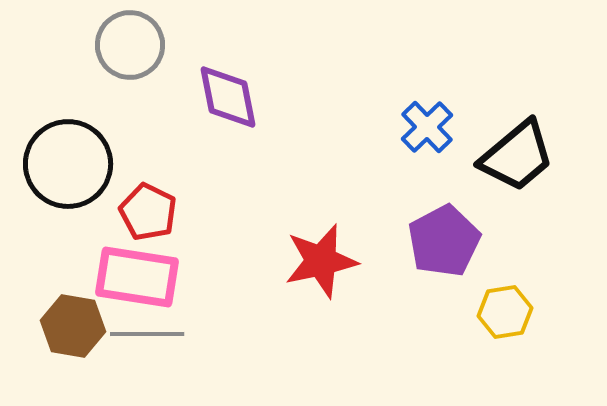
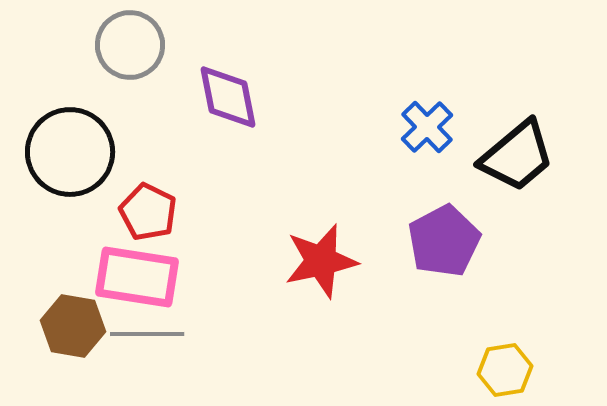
black circle: moved 2 px right, 12 px up
yellow hexagon: moved 58 px down
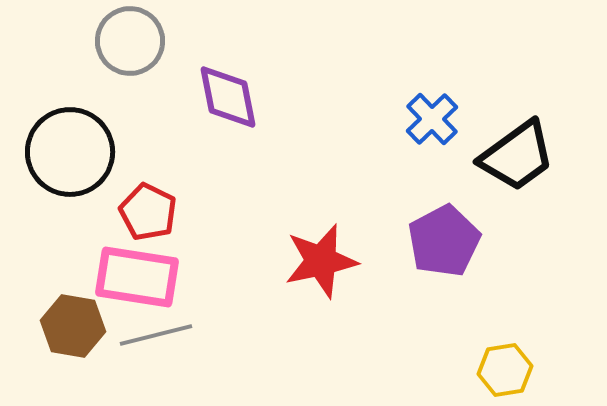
gray circle: moved 4 px up
blue cross: moved 5 px right, 8 px up
black trapezoid: rotated 4 degrees clockwise
gray line: moved 9 px right, 1 px down; rotated 14 degrees counterclockwise
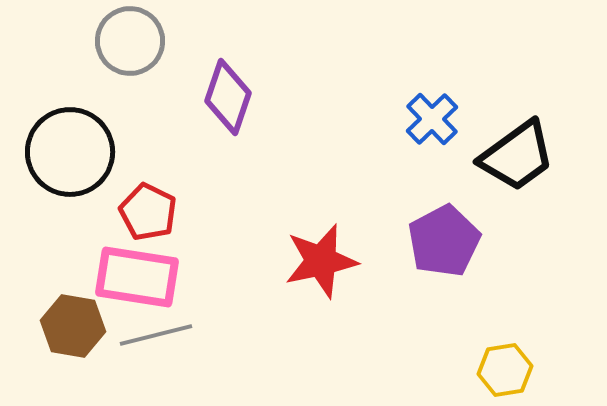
purple diamond: rotated 30 degrees clockwise
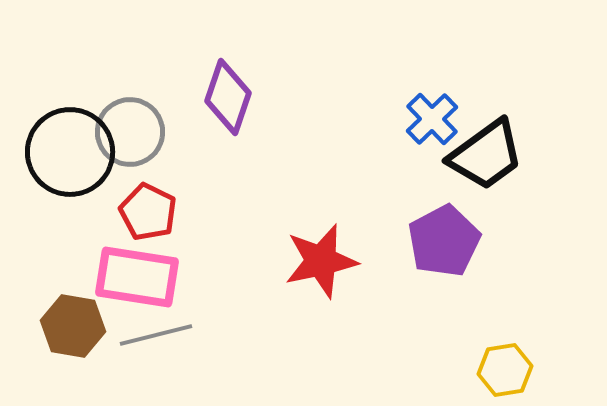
gray circle: moved 91 px down
black trapezoid: moved 31 px left, 1 px up
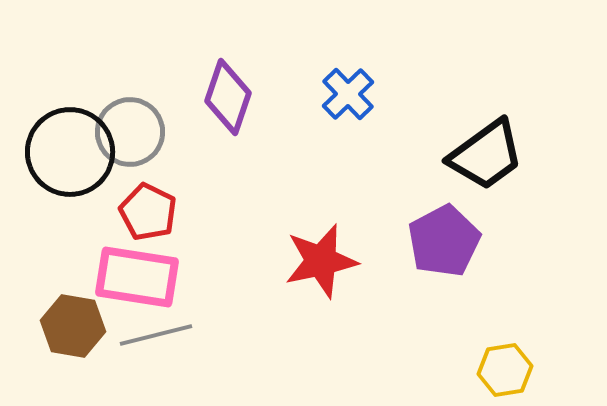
blue cross: moved 84 px left, 25 px up
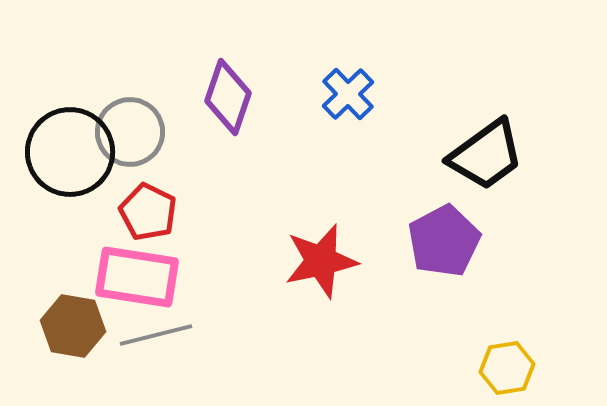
yellow hexagon: moved 2 px right, 2 px up
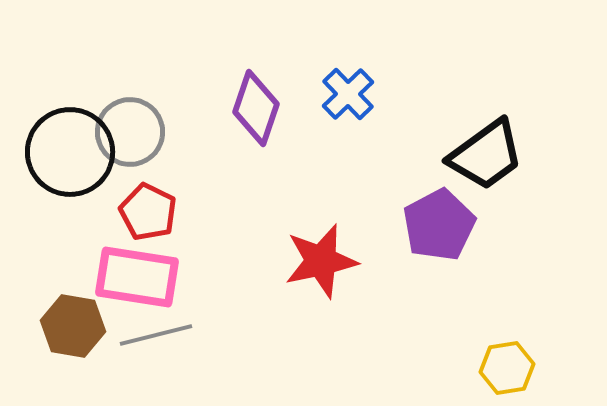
purple diamond: moved 28 px right, 11 px down
purple pentagon: moved 5 px left, 16 px up
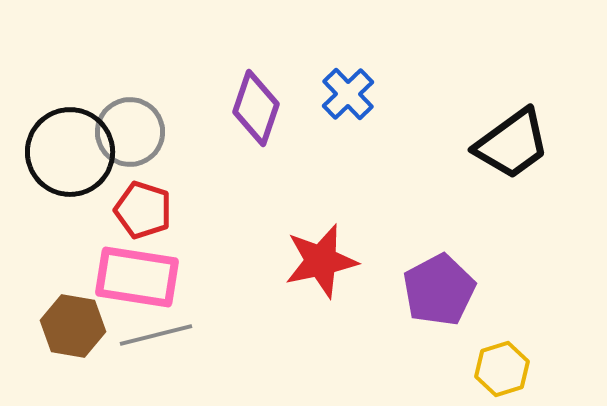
black trapezoid: moved 26 px right, 11 px up
red pentagon: moved 5 px left, 2 px up; rotated 8 degrees counterclockwise
purple pentagon: moved 65 px down
yellow hexagon: moved 5 px left, 1 px down; rotated 8 degrees counterclockwise
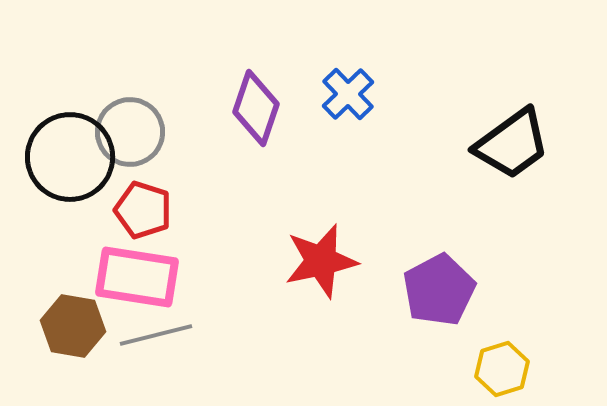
black circle: moved 5 px down
